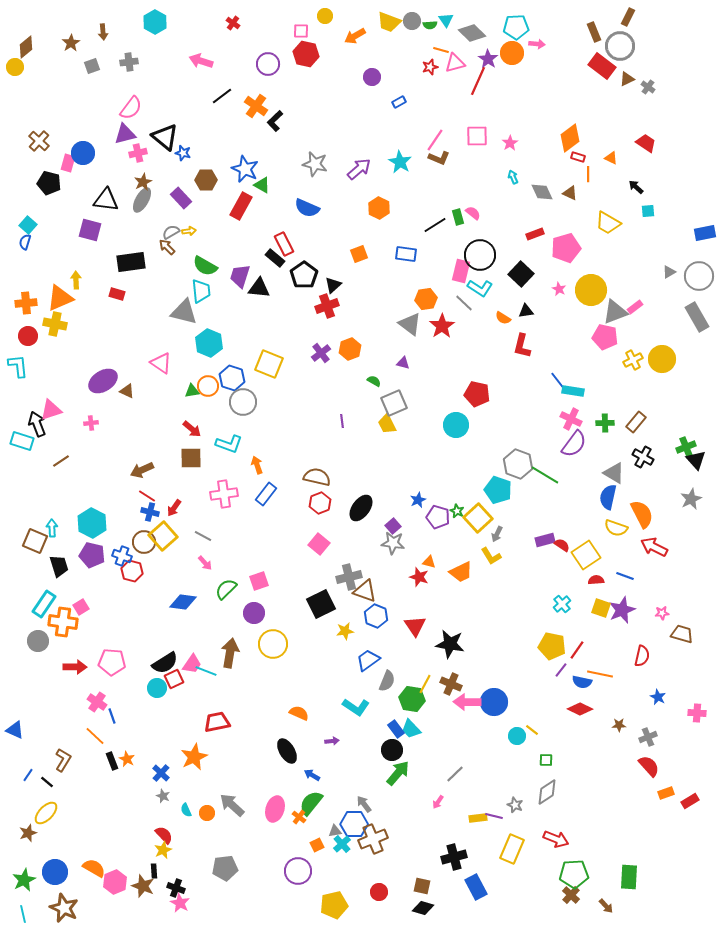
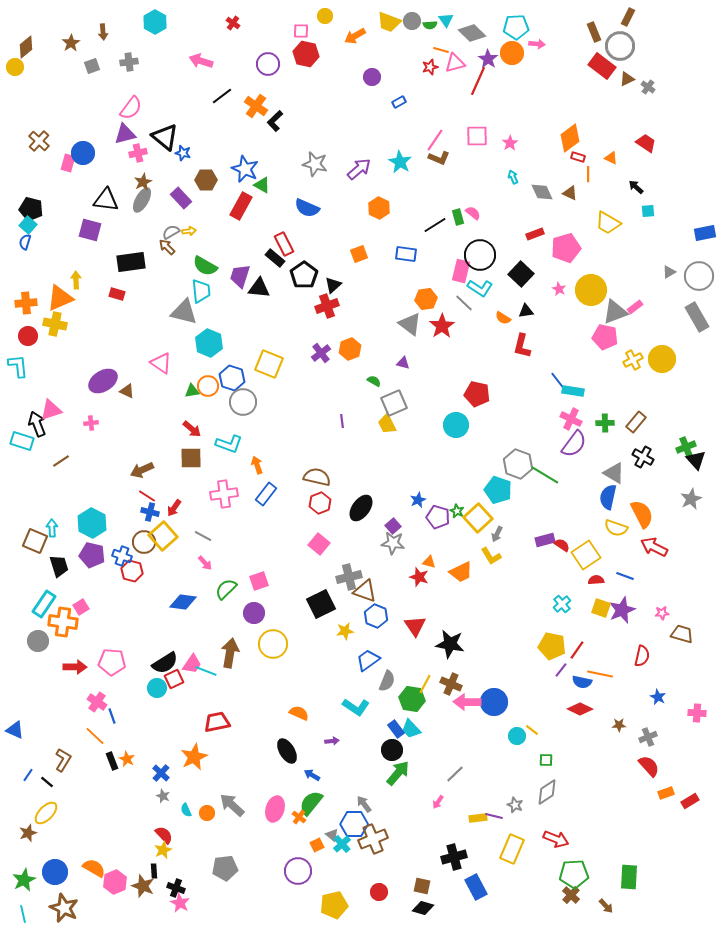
black pentagon at (49, 183): moved 18 px left, 26 px down
gray triangle at (335, 831): moved 3 px left, 4 px down; rotated 48 degrees clockwise
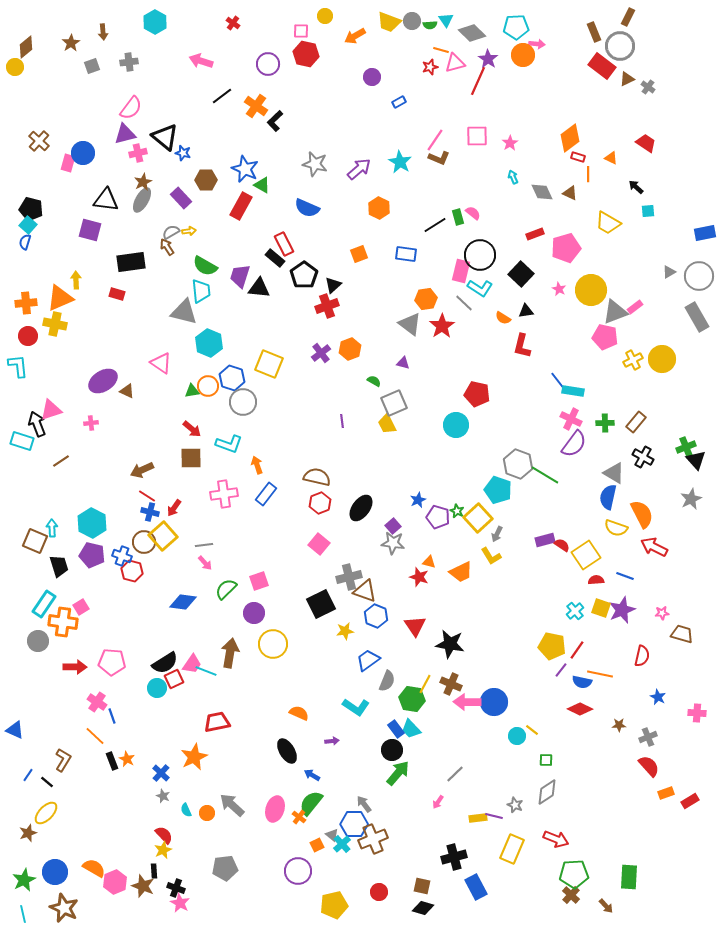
orange circle at (512, 53): moved 11 px right, 2 px down
brown arrow at (167, 247): rotated 12 degrees clockwise
gray line at (203, 536): moved 1 px right, 9 px down; rotated 36 degrees counterclockwise
cyan cross at (562, 604): moved 13 px right, 7 px down
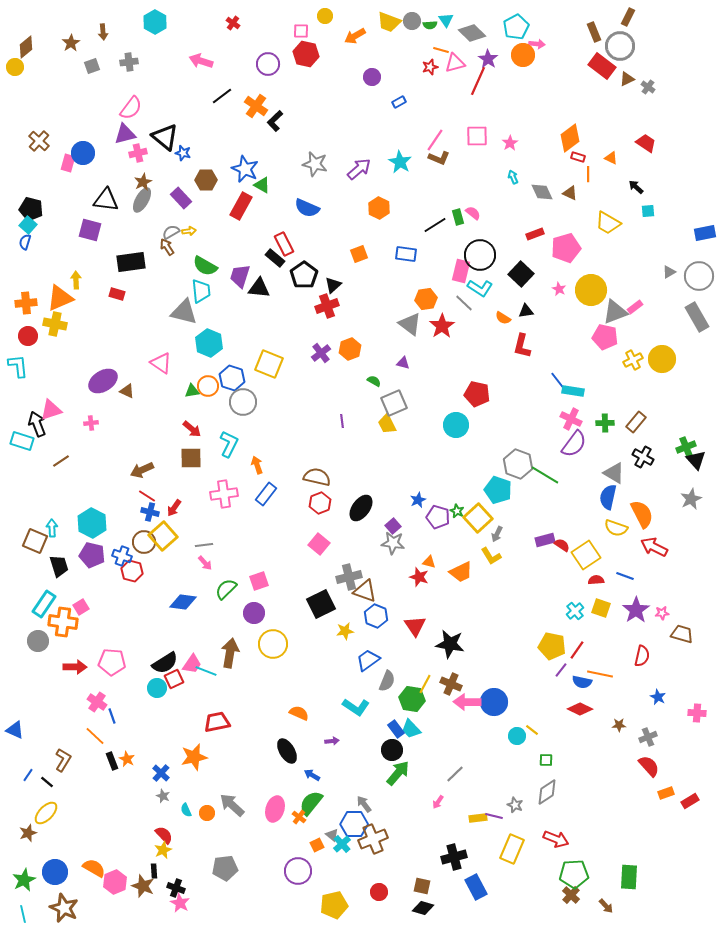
cyan pentagon at (516, 27): rotated 25 degrees counterclockwise
cyan L-shape at (229, 444): rotated 84 degrees counterclockwise
purple star at (622, 610): moved 14 px right; rotated 12 degrees counterclockwise
orange star at (194, 757): rotated 12 degrees clockwise
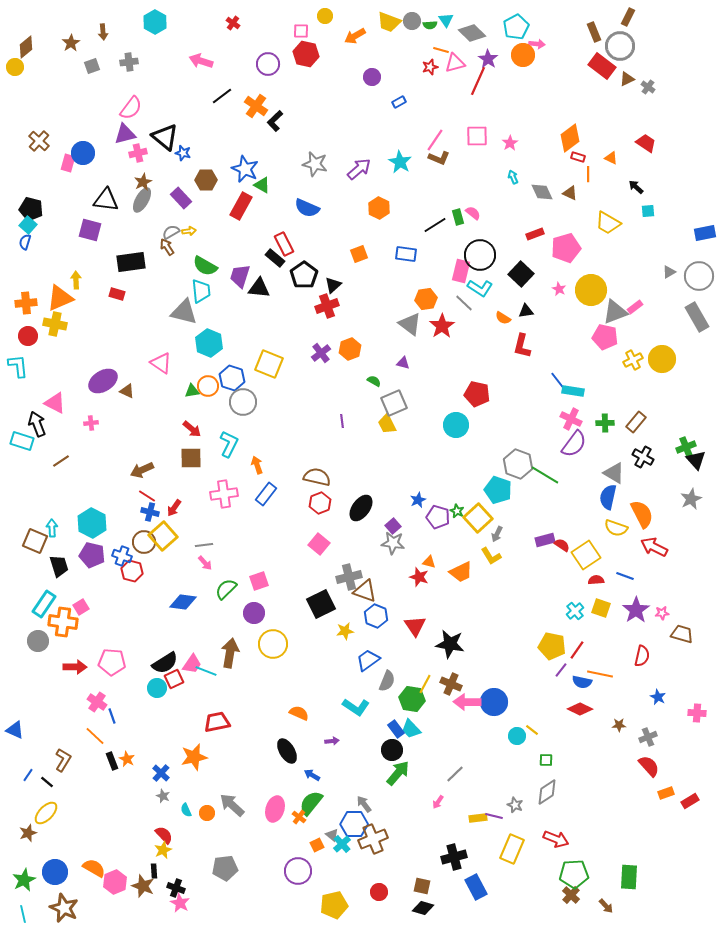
pink triangle at (51, 410): moved 4 px right, 7 px up; rotated 45 degrees clockwise
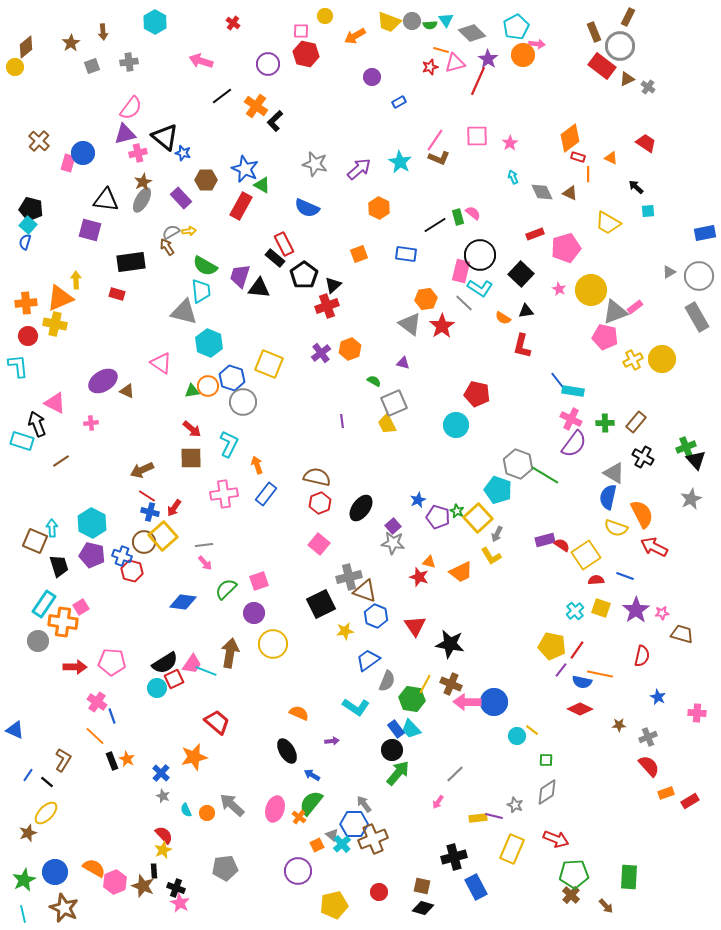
red trapezoid at (217, 722): rotated 52 degrees clockwise
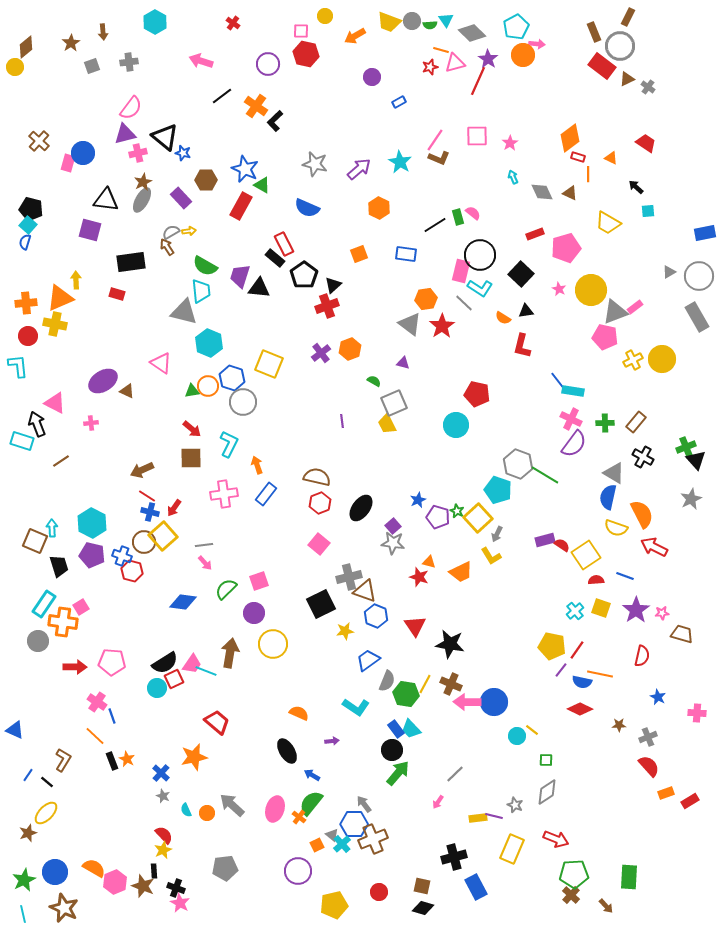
green hexagon at (412, 699): moved 6 px left, 5 px up
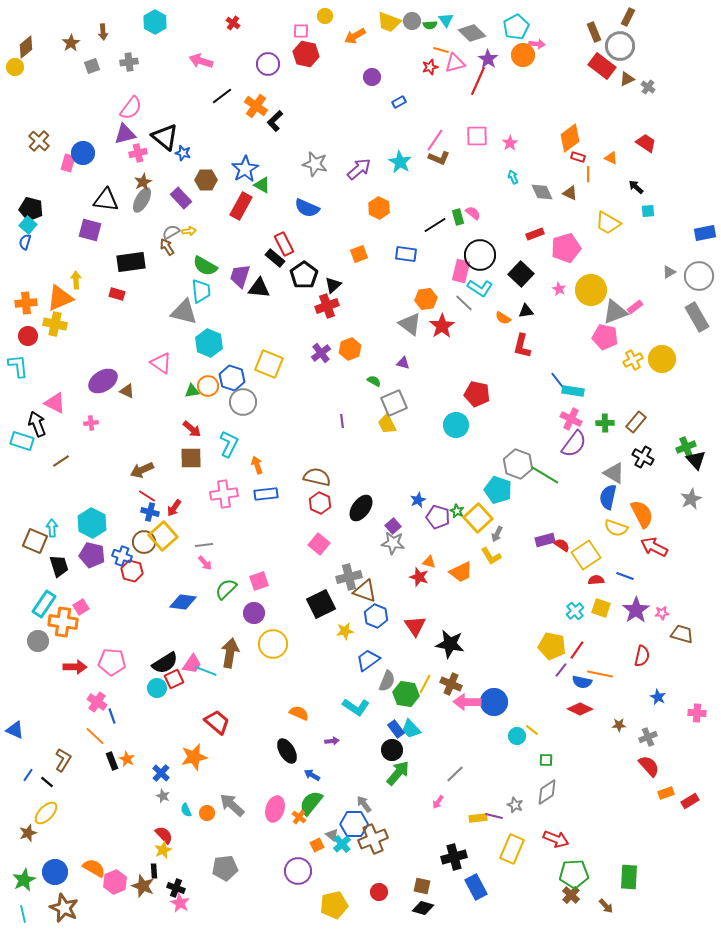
blue star at (245, 169): rotated 16 degrees clockwise
blue rectangle at (266, 494): rotated 45 degrees clockwise
red hexagon at (320, 503): rotated 15 degrees counterclockwise
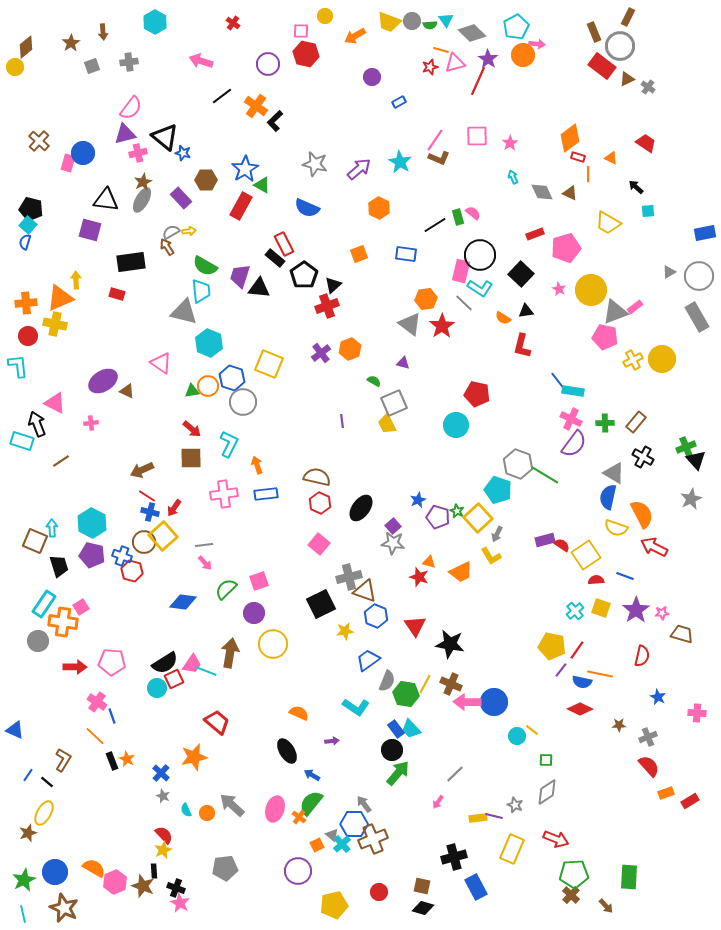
yellow ellipse at (46, 813): moved 2 px left; rotated 15 degrees counterclockwise
